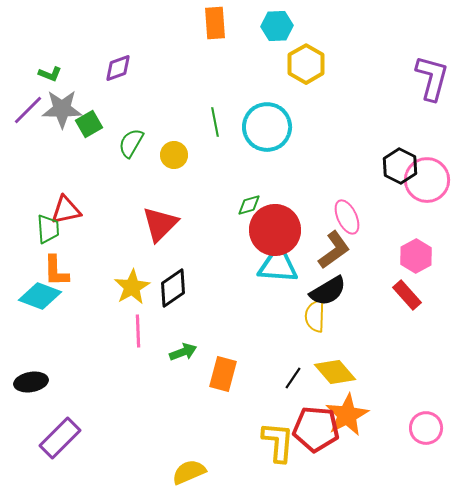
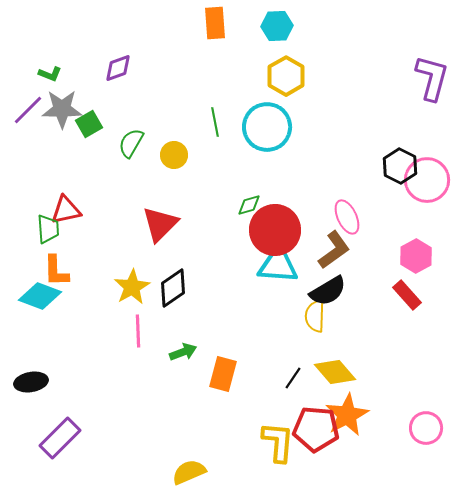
yellow hexagon at (306, 64): moved 20 px left, 12 px down
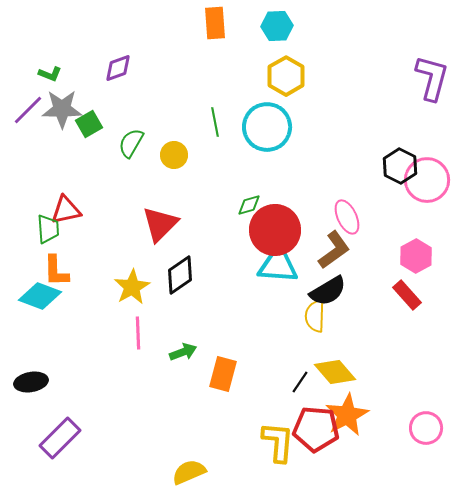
black diamond at (173, 288): moved 7 px right, 13 px up
pink line at (138, 331): moved 2 px down
black line at (293, 378): moved 7 px right, 4 px down
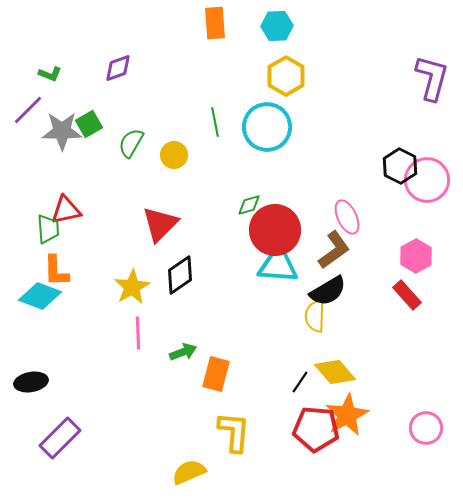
gray star at (62, 109): moved 22 px down
orange rectangle at (223, 374): moved 7 px left
yellow L-shape at (278, 442): moved 44 px left, 10 px up
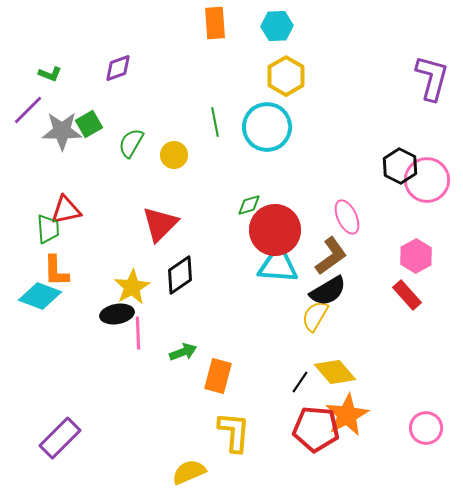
brown L-shape at (334, 250): moved 3 px left, 6 px down
yellow semicircle at (315, 316): rotated 28 degrees clockwise
orange rectangle at (216, 374): moved 2 px right, 2 px down
black ellipse at (31, 382): moved 86 px right, 68 px up
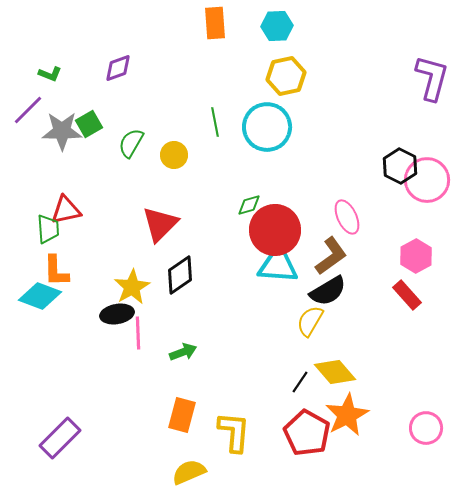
yellow hexagon at (286, 76): rotated 18 degrees clockwise
yellow semicircle at (315, 316): moved 5 px left, 5 px down
orange rectangle at (218, 376): moved 36 px left, 39 px down
red pentagon at (316, 429): moved 9 px left, 4 px down; rotated 24 degrees clockwise
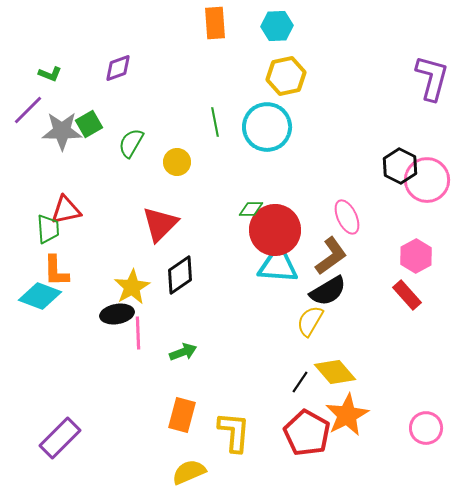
yellow circle at (174, 155): moved 3 px right, 7 px down
green diamond at (249, 205): moved 2 px right, 4 px down; rotated 15 degrees clockwise
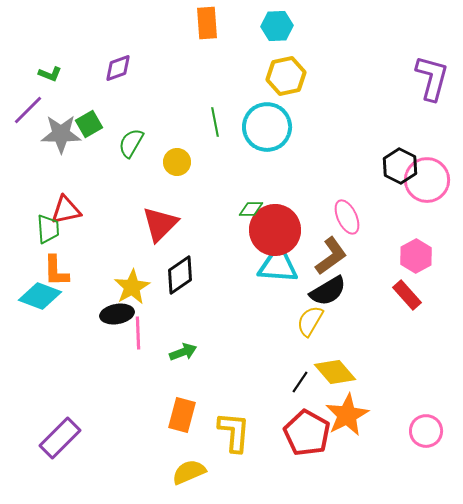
orange rectangle at (215, 23): moved 8 px left
gray star at (62, 131): moved 1 px left, 3 px down
pink circle at (426, 428): moved 3 px down
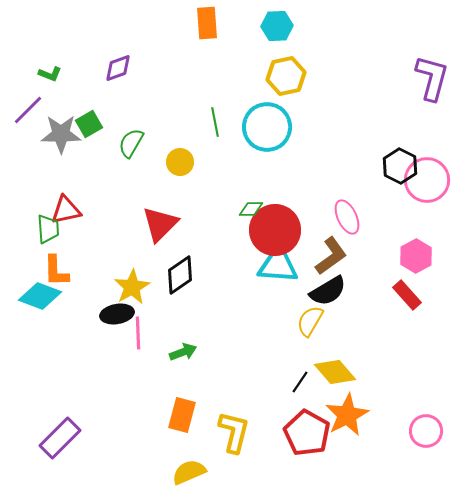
yellow circle at (177, 162): moved 3 px right
yellow L-shape at (234, 432): rotated 9 degrees clockwise
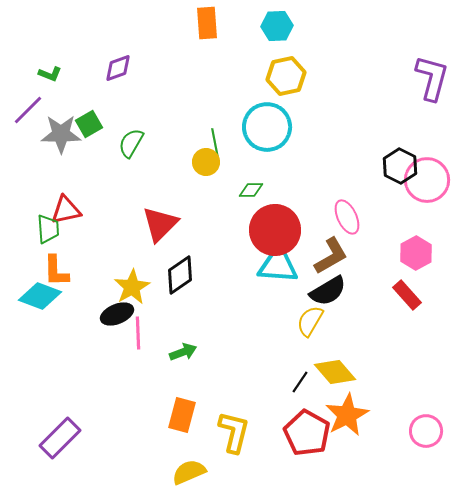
green line at (215, 122): moved 21 px down
yellow circle at (180, 162): moved 26 px right
green diamond at (251, 209): moved 19 px up
brown L-shape at (331, 256): rotated 6 degrees clockwise
pink hexagon at (416, 256): moved 3 px up
black ellipse at (117, 314): rotated 12 degrees counterclockwise
